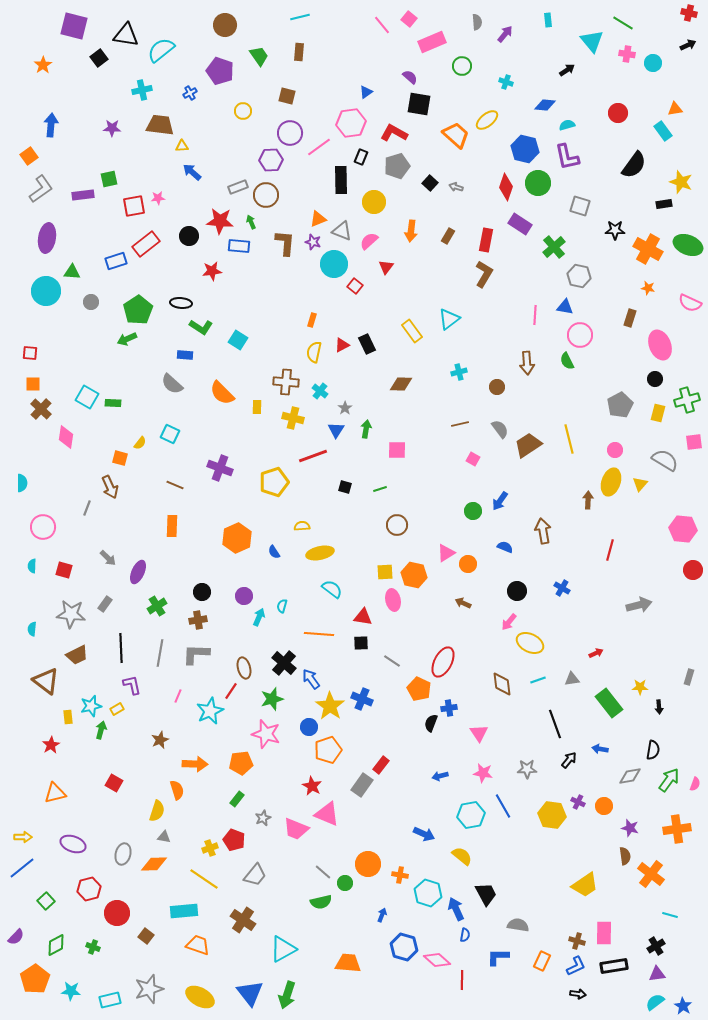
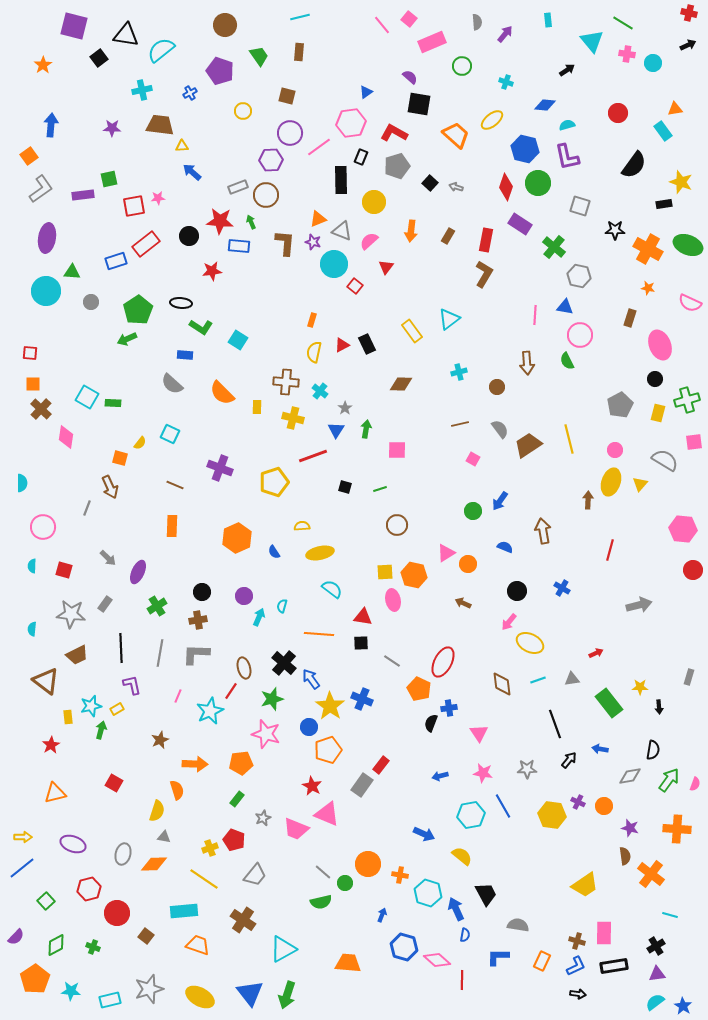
yellow ellipse at (487, 120): moved 5 px right
green cross at (554, 247): rotated 10 degrees counterclockwise
orange cross at (677, 829): rotated 12 degrees clockwise
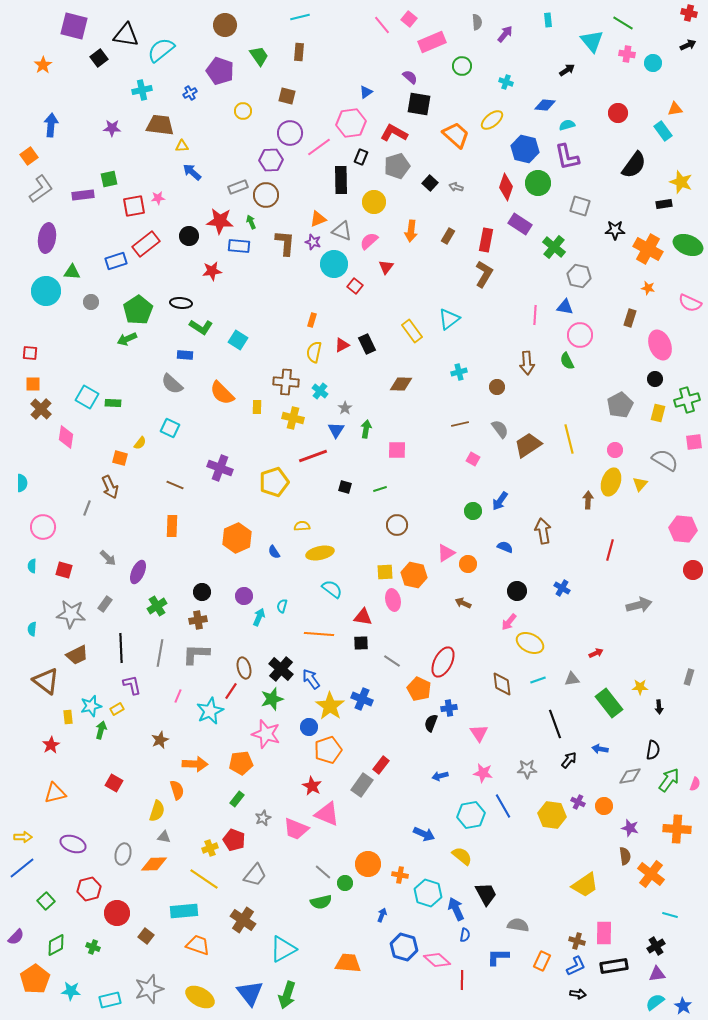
cyan square at (170, 434): moved 6 px up
black cross at (284, 663): moved 3 px left, 6 px down
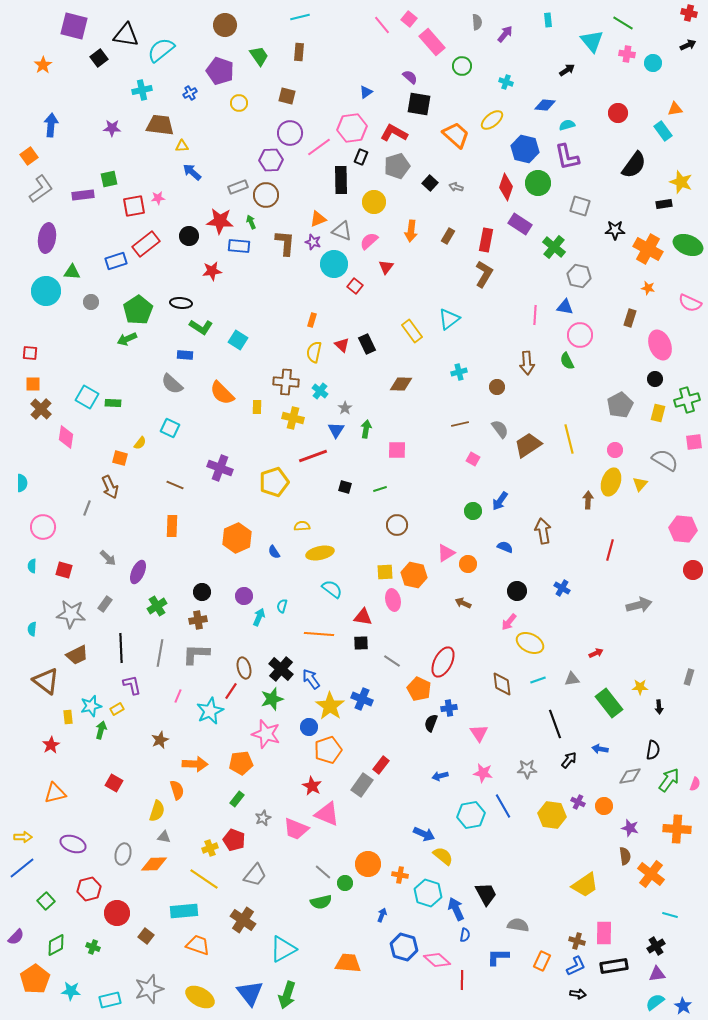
pink rectangle at (432, 42): rotated 72 degrees clockwise
yellow circle at (243, 111): moved 4 px left, 8 px up
pink hexagon at (351, 123): moved 1 px right, 5 px down
red triangle at (342, 345): rotated 49 degrees counterclockwise
yellow semicircle at (462, 856): moved 19 px left
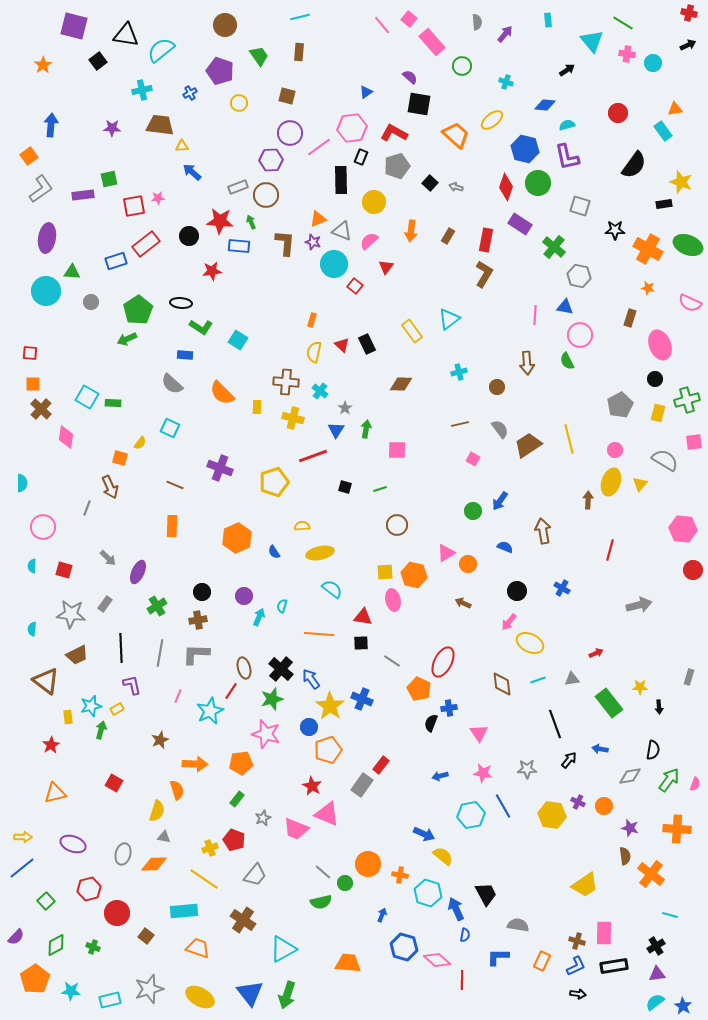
black square at (99, 58): moved 1 px left, 3 px down
orange trapezoid at (198, 945): moved 3 px down
